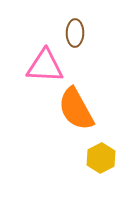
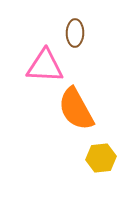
yellow hexagon: rotated 20 degrees clockwise
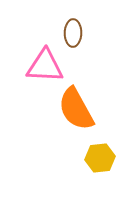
brown ellipse: moved 2 px left
yellow hexagon: moved 1 px left
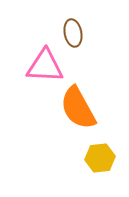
brown ellipse: rotated 12 degrees counterclockwise
orange semicircle: moved 2 px right, 1 px up
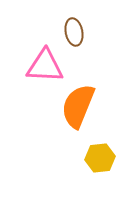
brown ellipse: moved 1 px right, 1 px up
orange semicircle: moved 2 px up; rotated 51 degrees clockwise
